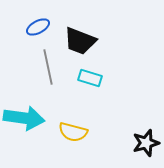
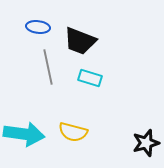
blue ellipse: rotated 35 degrees clockwise
cyan arrow: moved 16 px down
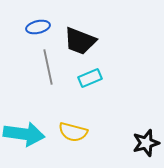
blue ellipse: rotated 20 degrees counterclockwise
cyan rectangle: rotated 40 degrees counterclockwise
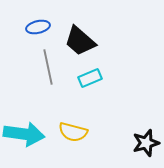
black trapezoid: rotated 20 degrees clockwise
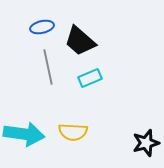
blue ellipse: moved 4 px right
yellow semicircle: rotated 12 degrees counterclockwise
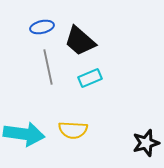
yellow semicircle: moved 2 px up
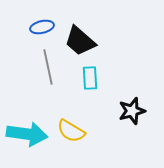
cyan rectangle: rotated 70 degrees counterclockwise
yellow semicircle: moved 2 px left, 1 px down; rotated 28 degrees clockwise
cyan arrow: moved 3 px right
black star: moved 14 px left, 32 px up
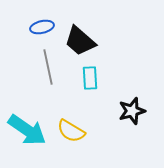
cyan arrow: moved 4 px up; rotated 27 degrees clockwise
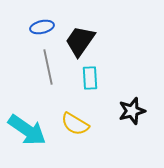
black trapezoid: rotated 84 degrees clockwise
yellow semicircle: moved 4 px right, 7 px up
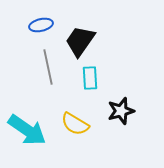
blue ellipse: moved 1 px left, 2 px up
black star: moved 11 px left
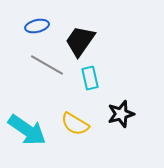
blue ellipse: moved 4 px left, 1 px down
gray line: moved 1 px left, 2 px up; rotated 48 degrees counterclockwise
cyan rectangle: rotated 10 degrees counterclockwise
black star: moved 3 px down
